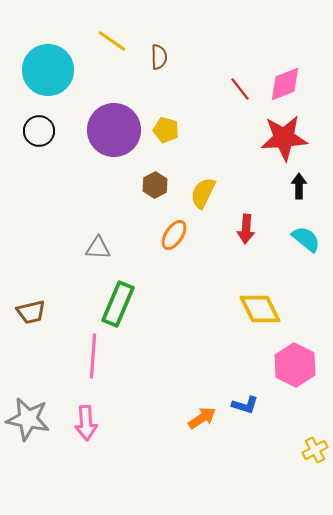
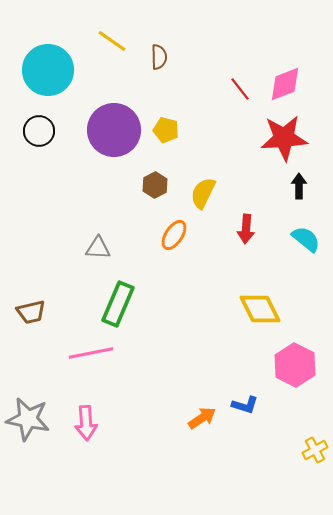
pink line: moved 2 px left, 3 px up; rotated 75 degrees clockwise
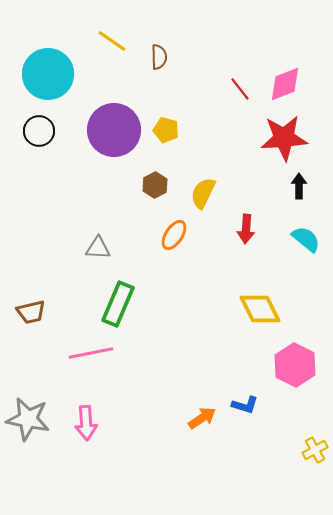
cyan circle: moved 4 px down
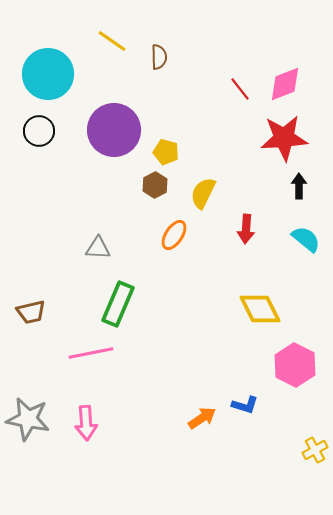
yellow pentagon: moved 22 px down
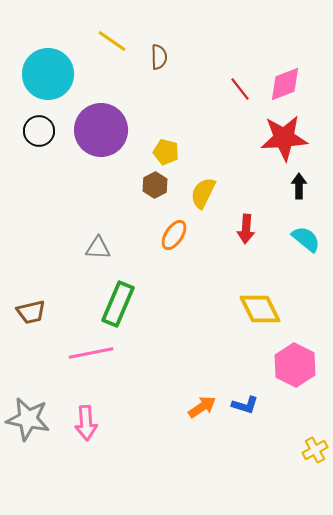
purple circle: moved 13 px left
orange arrow: moved 11 px up
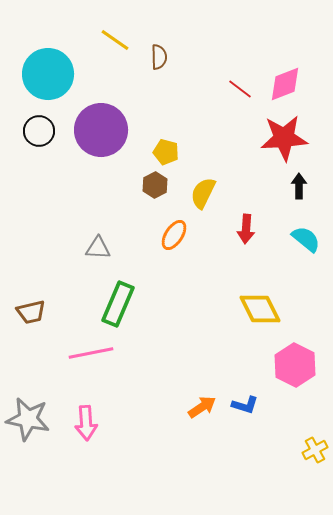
yellow line: moved 3 px right, 1 px up
red line: rotated 15 degrees counterclockwise
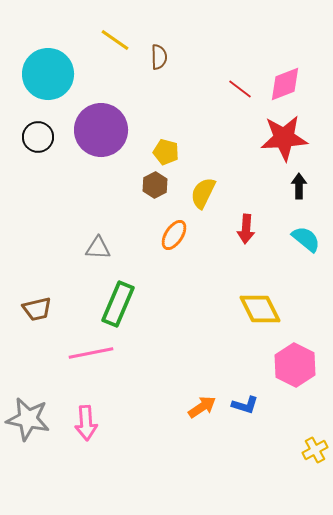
black circle: moved 1 px left, 6 px down
brown trapezoid: moved 6 px right, 3 px up
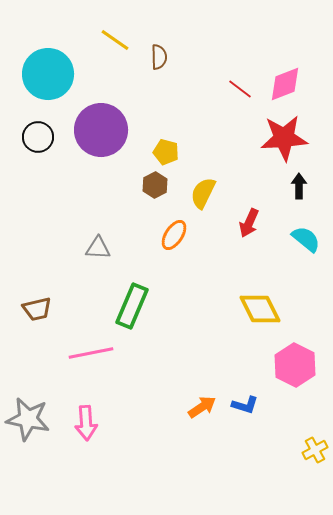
red arrow: moved 3 px right, 6 px up; rotated 20 degrees clockwise
green rectangle: moved 14 px right, 2 px down
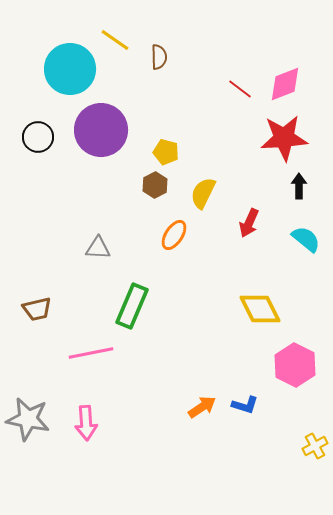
cyan circle: moved 22 px right, 5 px up
yellow cross: moved 4 px up
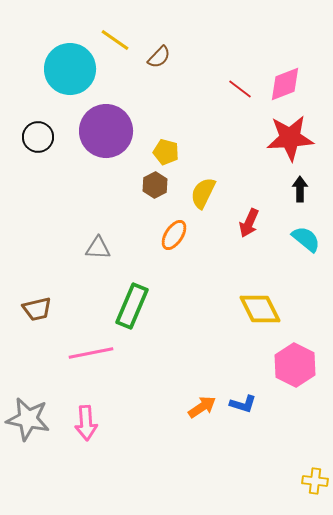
brown semicircle: rotated 45 degrees clockwise
purple circle: moved 5 px right, 1 px down
red star: moved 6 px right
black arrow: moved 1 px right, 3 px down
blue L-shape: moved 2 px left, 1 px up
yellow cross: moved 35 px down; rotated 35 degrees clockwise
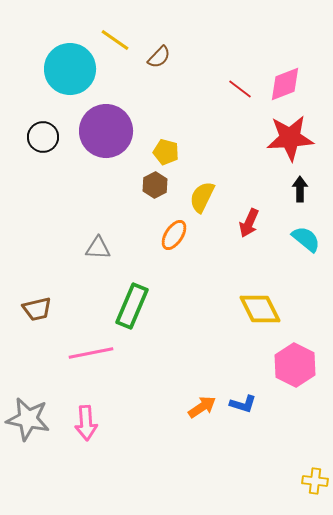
black circle: moved 5 px right
yellow semicircle: moved 1 px left, 4 px down
